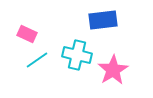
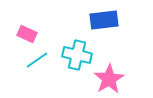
blue rectangle: moved 1 px right
pink star: moved 4 px left, 9 px down
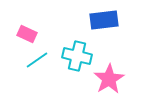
cyan cross: moved 1 px down
